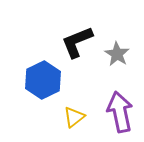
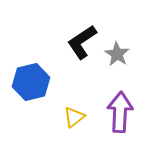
black L-shape: moved 5 px right; rotated 12 degrees counterclockwise
blue hexagon: moved 12 px left, 2 px down; rotated 12 degrees clockwise
purple arrow: rotated 15 degrees clockwise
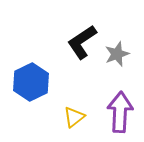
gray star: rotated 20 degrees clockwise
blue hexagon: rotated 12 degrees counterclockwise
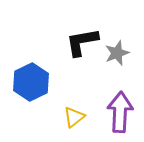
black L-shape: rotated 24 degrees clockwise
gray star: moved 1 px up
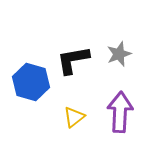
black L-shape: moved 9 px left, 18 px down
gray star: moved 2 px right, 1 px down
blue hexagon: rotated 18 degrees counterclockwise
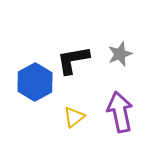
gray star: moved 1 px right
blue hexagon: moved 4 px right; rotated 15 degrees clockwise
purple arrow: rotated 15 degrees counterclockwise
